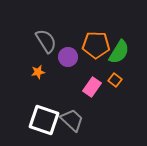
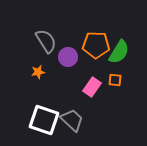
orange square: rotated 32 degrees counterclockwise
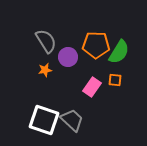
orange star: moved 7 px right, 2 px up
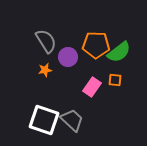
green semicircle: rotated 20 degrees clockwise
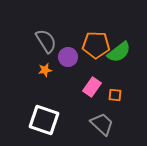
orange square: moved 15 px down
gray trapezoid: moved 30 px right, 4 px down
